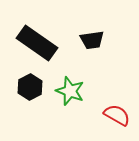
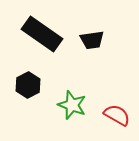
black rectangle: moved 5 px right, 9 px up
black hexagon: moved 2 px left, 2 px up
green star: moved 2 px right, 14 px down
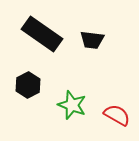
black trapezoid: rotated 15 degrees clockwise
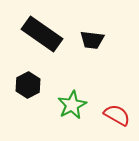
green star: rotated 24 degrees clockwise
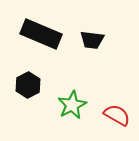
black rectangle: moved 1 px left; rotated 12 degrees counterclockwise
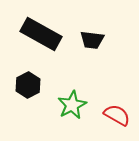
black rectangle: rotated 6 degrees clockwise
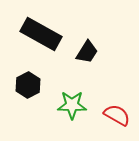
black trapezoid: moved 5 px left, 12 px down; rotated 65 degrees counterclockwise
green star: rotated 28 degrees clockwise
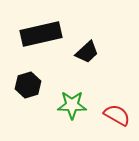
black rectangle: rotated 42 degrees counterclockwise
black trapezoid: rotated 15 degrees clockwise
black hexagon: rotated 10 degrees clockwise
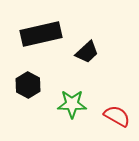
black hexagon: rotated 15 degrees counterclockwise
green star: moved 1 px up
red semicircle: moved 1 px down
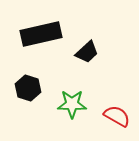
black hexagon: moved 3 px down; rotated 10 degrees counterclockwise
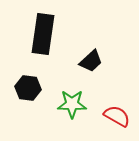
black rectangle: moved 2 px right; rotated 69 degrees counterclockwise
black trapezoid: moved 4 px right, 9 px down
black hexagon: rotated 10 degrees counterclockwise
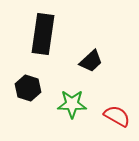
black hexagon: rotated 10 degrees clockwise
